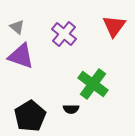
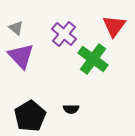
gray triangle: moved 1 px left, 1 px down
purple triangle: rotated 28 degrees clockwise
green cross: moved 25 px up
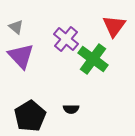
gray triangle: moved 1 px up
purple cross: moved 2 px right, 5 px down
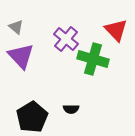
red triangle: moved 2 px right, 4 px down; rotated 20 degrees counterclockwise
green cross: rotated 20 degrees counterclockwise
black pentagon: moved 2 px right, 1 px down
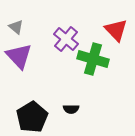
purple triangle: moved 2 px left
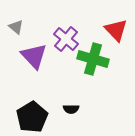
purple triangle: moved 15 px right
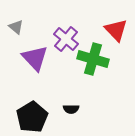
purple triangle: moved 1 px right, 2 px down
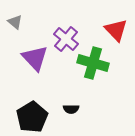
gray triangle: moved 1 px left, 5 px up
green cross: moved 4 px down
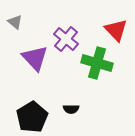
green cross: moved 4 px right
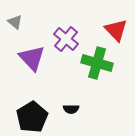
purple triangle: moved 3 px left
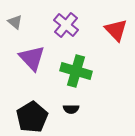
purple cross: moved 14 px up
green cross: moved 21 px left, 8 px down
